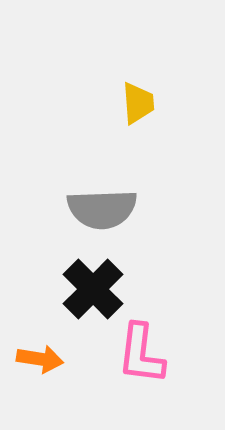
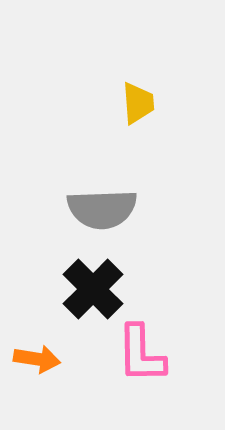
pink L-shape: rotated 8 degrees counterclockwise
orange arrow: moved 3 px left
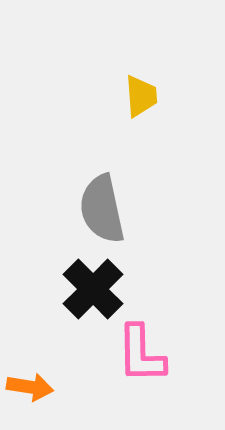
yellow trapezoid: moved 3 px right, 7 px up
gray semicircle: rotated 80 degrees clockwise
orange arrow: moved 7 px left, 28 px down
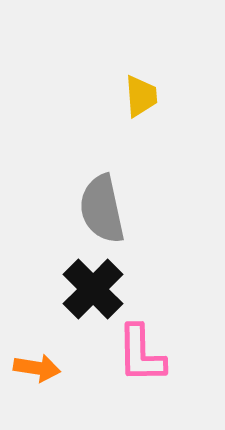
orange arrow: moved 7 px right, 19 px up
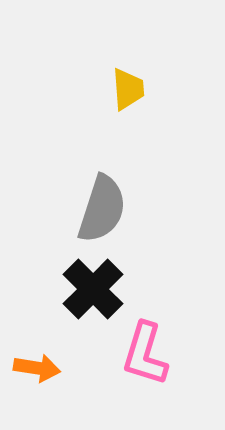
yellow trapezoid: moved 13 px left, 7 px up
gray semicircle: rotated 150 degrees counterclockwise
pink L-shape: moved 4 px right; rotated 18 degrees clockwise
